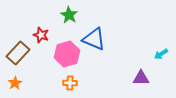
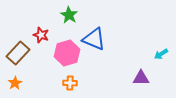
pink hexagon: moved 1 px up
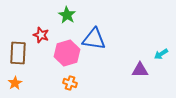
green star: moved 2 px left
blue triangle: rotated 15 degrees counterclockwise
brown rectangle: rotated 40 degrees counterclockwise
purple triangle: moved 1 px left, 8 px up
orange cross: rotated 16 degrees clockwise
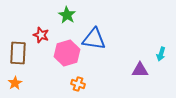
cyan arrow: rotated 40 degrees counterclockwise
orange cross: moved 8 px right, 1 px down
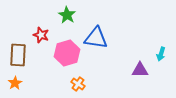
blue triangle: moved 2 px right, 1 px up
brown rectangle: moved 2 px down
orange cross: rotated 16 degrees clockwise
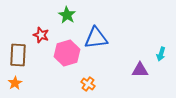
blue triangle: rotated 15 degrees counterclockwise
orange cross: moved 10 px right
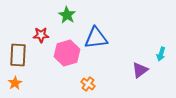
red star: rotated 21 degrees counterclockwise
purple triangle: rotated 36 degrees counterclockwise
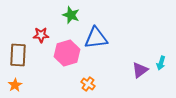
green star: moved 4 px right; rotated 12 degrees counterclockwise
cyan arrow: moved 9 px down
orange star: moved 2 px down
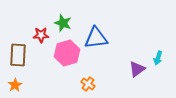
green star: moved 8 px left, 8 px down
cyan arrow: moved 3 px left, 5 px up
purple triangle: moved 3 px left, 1 px up
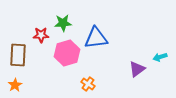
green star: rotated 24 degrees counterclockwise
cyan arrow: moved 2 px right, 1 px up; rotated 56 degrees clockwise
